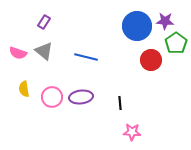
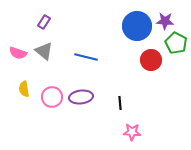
green pentagon: rotated 10 degrees counterclockwise
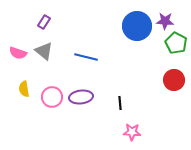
red circle: moved 23 px right, 20 px down
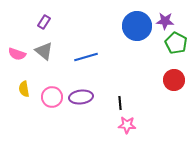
pink semicircle: moved 1 px left, 1 px down
blue line: rotated 30 degrees counterclockwise
pink star: moved 5 px left, 7 px up
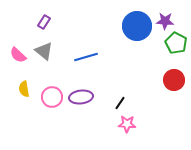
pink semicircle: moved 1 px right, 1 px down; rotated 24 degrees clockwise
black line: rotated 40 degrees clockwise
pink star: moved 1 px up
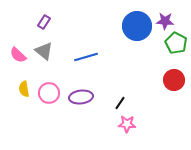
pink circle: moved 3 px left, 4 px up
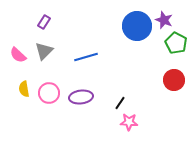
purple star: moved 1 px left, 1 px up; rotated 18 degrees clockwise
gray triangle: rotated 36 degrees clockwise
pink star: moved 2 px right, 2 px up
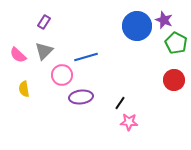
pink circle: moved 13 px right, 18 px up
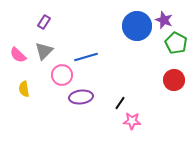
pink star: moved 3 px right, 1 px up
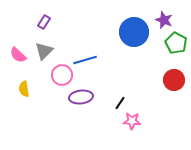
blue circle: moved 3 px left, 6 px down
blue line: moved 1 px left, 3 px down
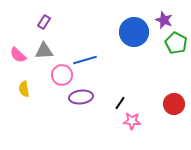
gray triangle: rotated 42 degrees clockwise
red circle: moved 24 px down
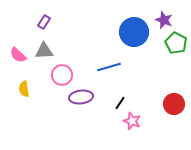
blue line: moved 24 px right, 7 px down
pink star: rotated 18 degrees clockwise
